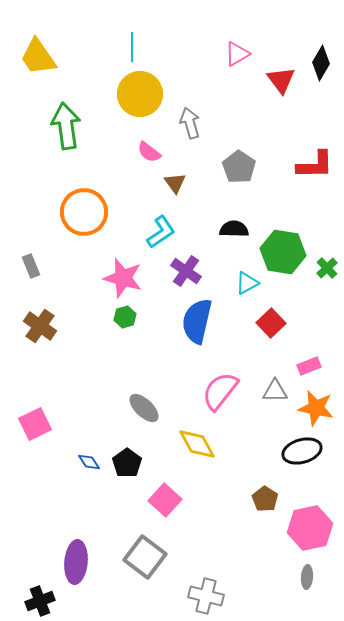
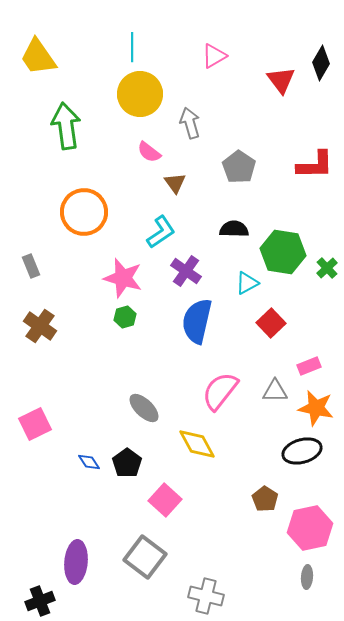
pink triangle at (237, 54): moved 23 px left, 2 px down
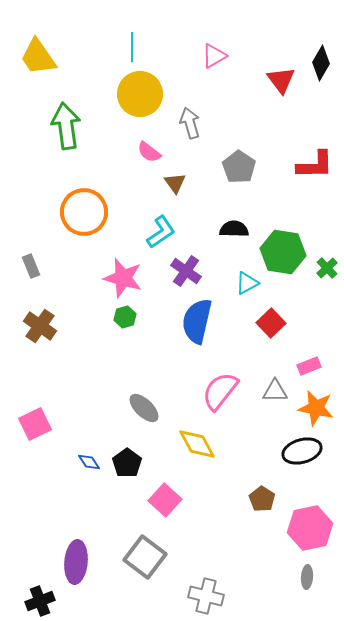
brown pentagon at (265, 499): moved 3 px left
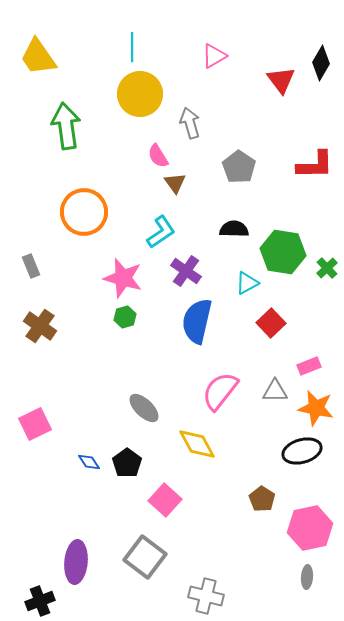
pink semicircle at (149, 152): moved 9 px right, 4 px down; rotated 20 degrees clockwise
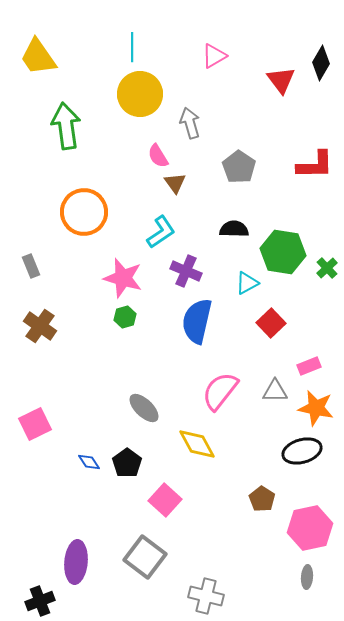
purple cross at (186, 271): rotated 12 degrees counterclockwise
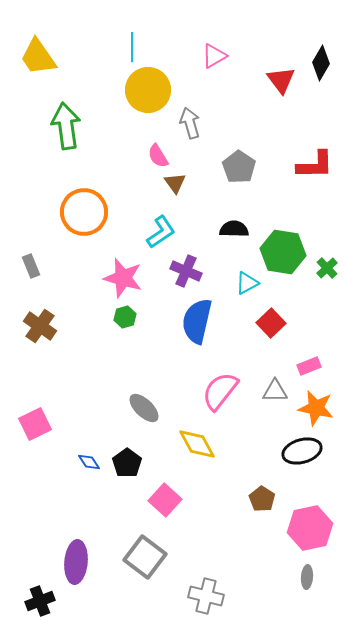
yellow circle at (140, 94): moved 8 px right, 4 px up
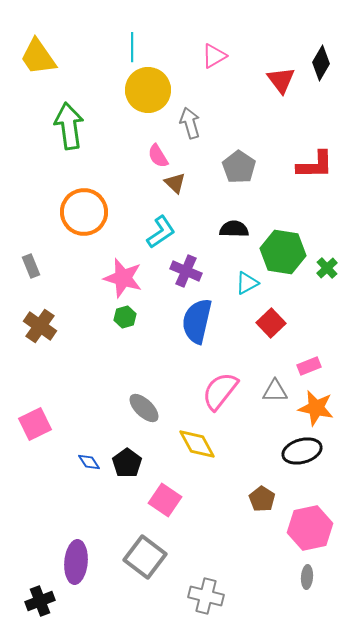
green arrow at (66, 126): moved 3 px right
brown triangle at (175, 183): rotated 10 degrees counterclockwise
pink square at (165, 500): rotated 8 degrees counterclockwise
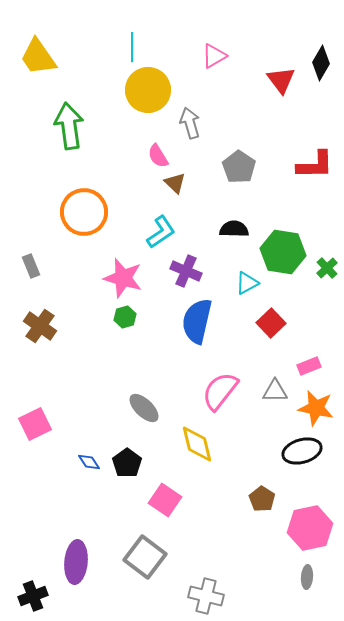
yellow diamond at (197, 444): rotated 15 degrees clockwise
black cross at (40, 601): moved 7 px left, 5 px up
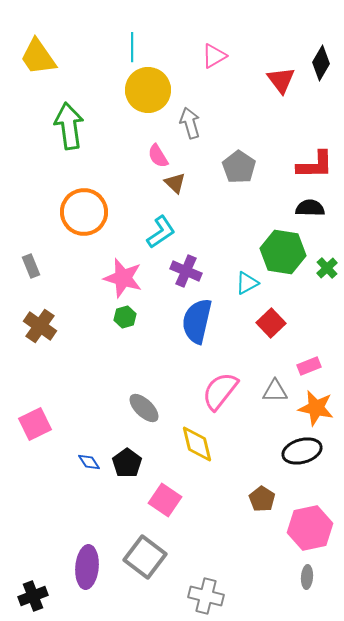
black semicircle at (234, 229): moved 76 px right, 21 px up
purple ellipse at (76, 562): moved 11 px right, 5 px down
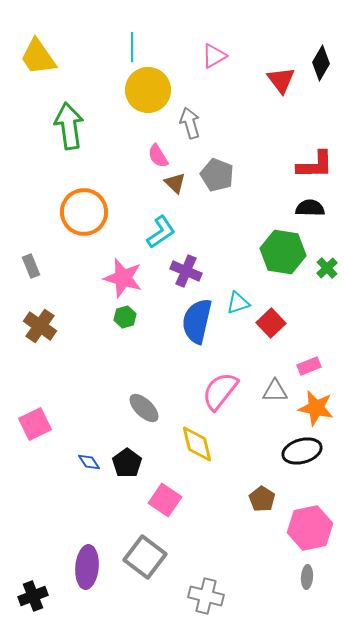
gray pentagon at (239, 167): moved 22 px left, 8 px down; rotated 12 degrees counterclockwise
cyan triangle at (247, 283): moved 9 px left, 20 px down; rotated 10 degrees clockwise
